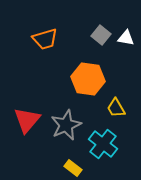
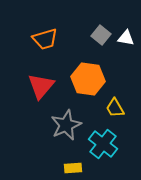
yellow trapezoid: moved 1 px left
red triangle: moved 14 px right, 34 px up
yellow rectangle: rotated 42 degrees counterclockwise
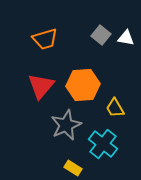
orange hexagon: moved 5 px left, 6 px down; rotated 12 degrees counterclockwise
yellow rectangle: rotated 36 degrees clockwise
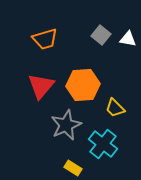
white triangle: moved 2 px right, 1 px down
yellow trapezoid: rotated 15 degrees counterclockwise
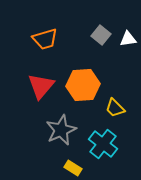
white triangle: rotated 18 degrees counterclockwise
gray star: moved 5 px left, 5 px down
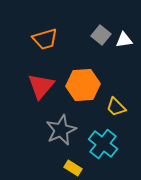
white triangle: moved 4 px left, 1 px down
yellow trapezoid: moved 1 px right, 1 px up
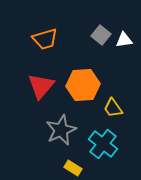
yellow trapezoid: moved 3 px left, 1 px down; rotated 10 degrees clockwise
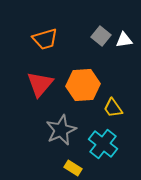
gray square: moved 1 px down
red triangle: moved 1 px left, 2 px up
